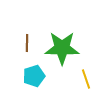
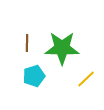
yellow line: rotated 66 degrees clockwise
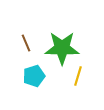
brown line: moved 1 px left; rotated 24 degrees counterclockwise
yellow line: moved 8 px left, 3 px up; rotated 30 degrees counterclockwise
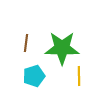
brown line: rotated 30 degrees clockwise
yellow line: moved 1 px right; rotated 18 degrees counterclockwise
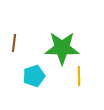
brown line: moved 12 px left
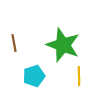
brown line: rotated 18 degrees counterclockwise
green star: moved 1 px right, 3 px up; rotated 20 degrees clockwise
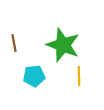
cyan pentagon: rotated 10 degrees clockwise
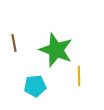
green star: moved 7 px left, 5 px down
cyan pentagon: moved 1 px right, 10 px down
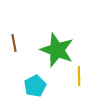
green star: moved 1 px right
cyan pentagon: rotated 20 degrees counterclockwise
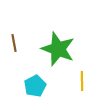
green star: moved 1 px right, 1 px up
yellow line: moved 3 px right, 5 px down
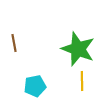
green star: moved 20 px right
cyan pentagon: rotated 15 degrees clockwise
